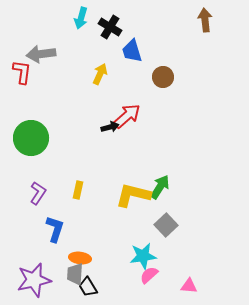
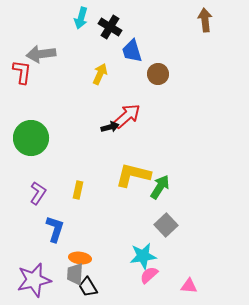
brown circle: moved 5 px left, 3 px up
yellow L-shape: moved 20 px up
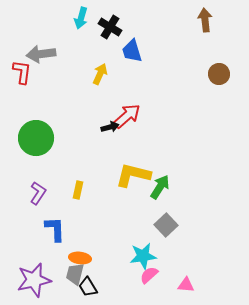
brown circle: moved 61 px right
green circle: moved 5 px right
blue L-shape: rotated 20 degrees counterclockwise
gray trapezoid: rotated 10 degrees clockwise
pink triangle: moved 3 px left, 1 px up
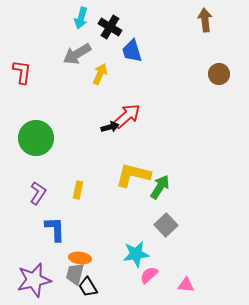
gray arrow: moved 36 px right; rotated 24 degrees counterclockwise
cyan star: moved 7 px left, 2 px up
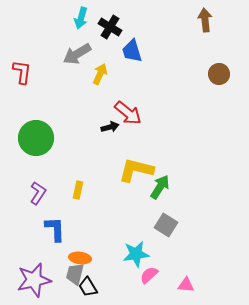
red arrow: moved 1 px right, 3 px up; rotated 80 degrees clockwise
yellow L-shape: moved 3 px right, 5 px up
gray square: rotated 15 degrees counterclockwise
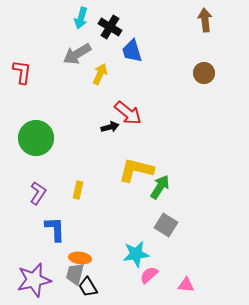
brown circle: moved 15 px left, 1 px up
